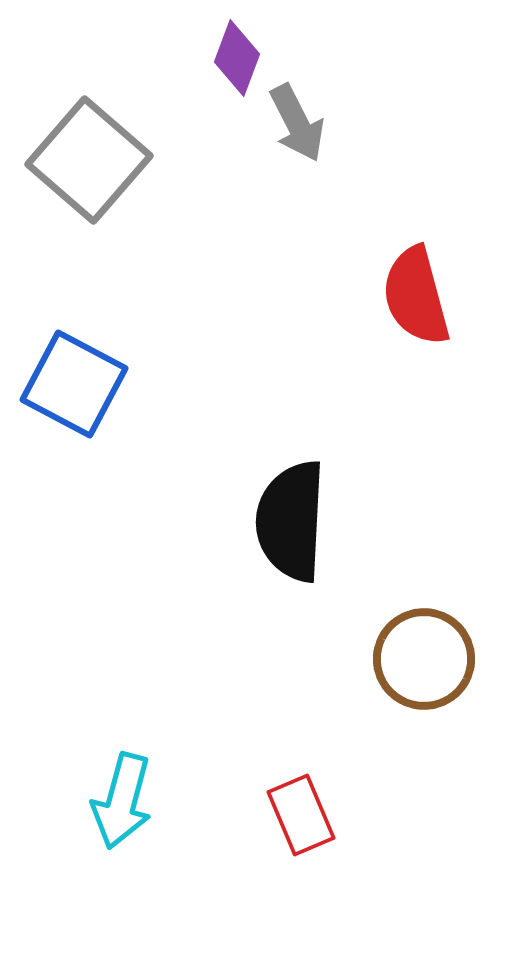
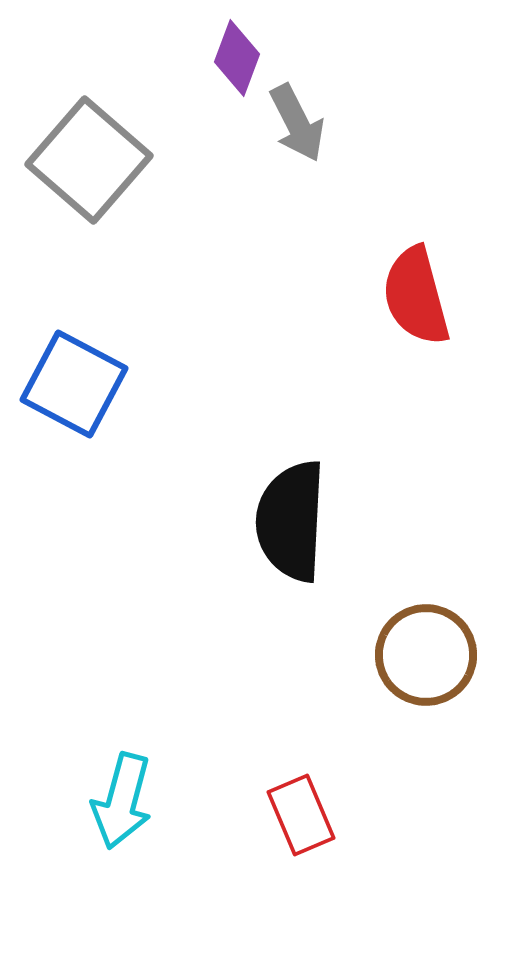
brown circle: moved 2 px right, 4 px up
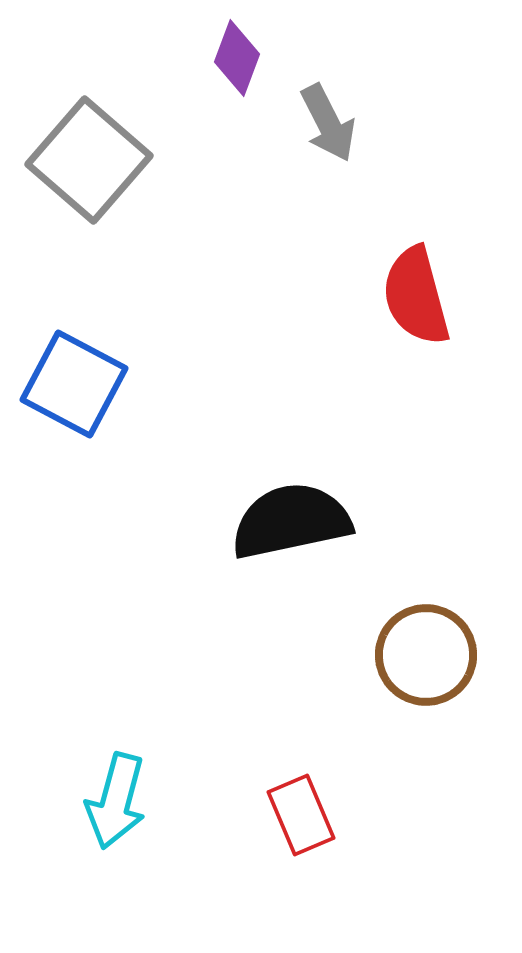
gray arrow: moved 31 px right
black semicircle: rotated 75 degrees clockwise
cyan arrow: moved 6 px left
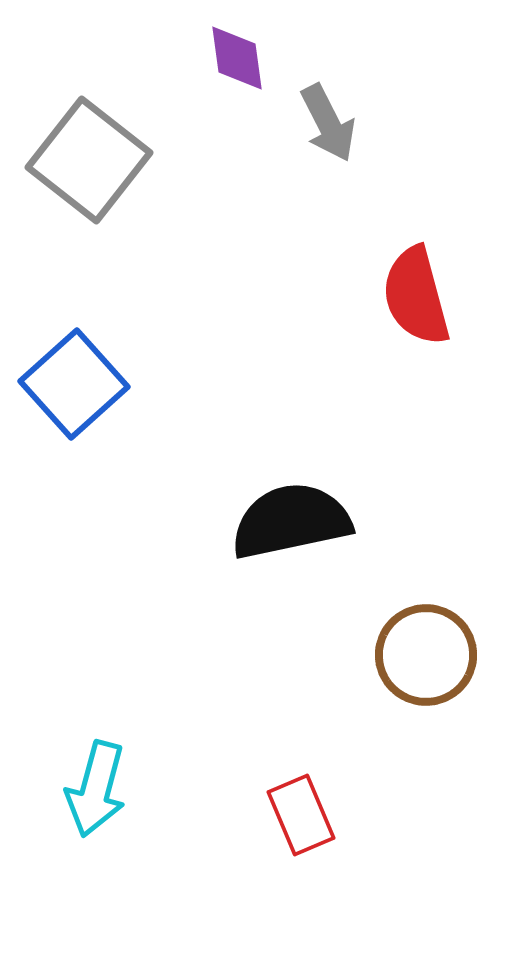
purple diamond: rotated 28 degrees counterclockwise
gray square: rotated 3 degrees counterclockwise
blue square: rotated 20 degrees clockwise
cyan arrow: moved 20 px left, 12 px up
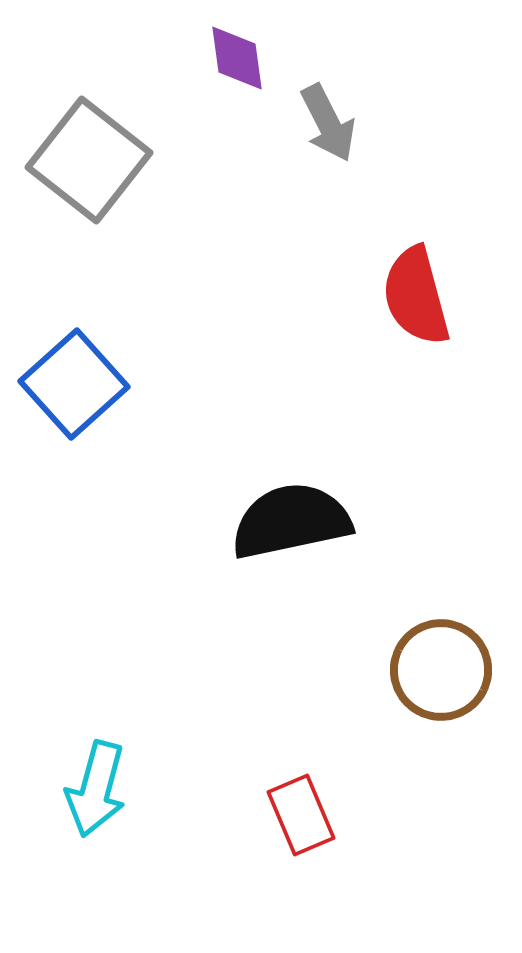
brown circle: moved 15 px right, 15 px down
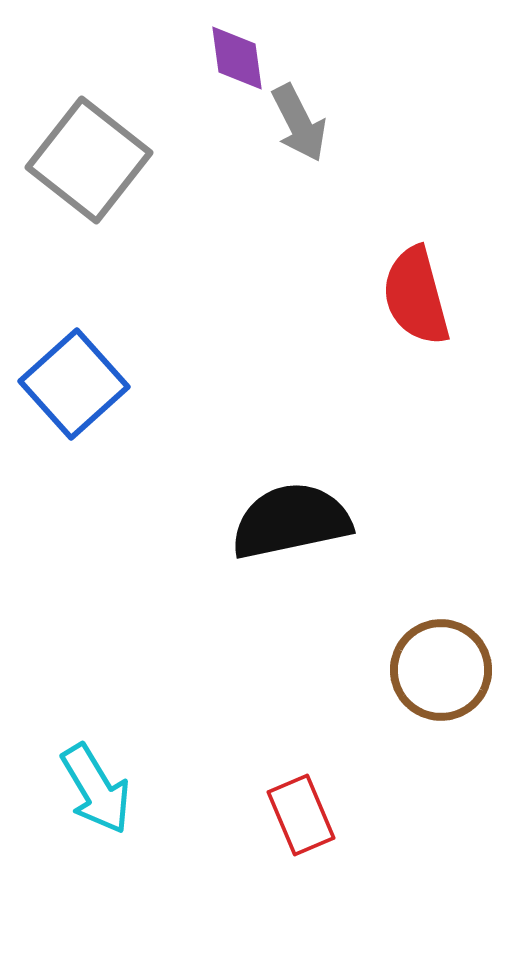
gray arrow: moved 29 px left
cyan arrow: rotated 46 degrees counterclockwise
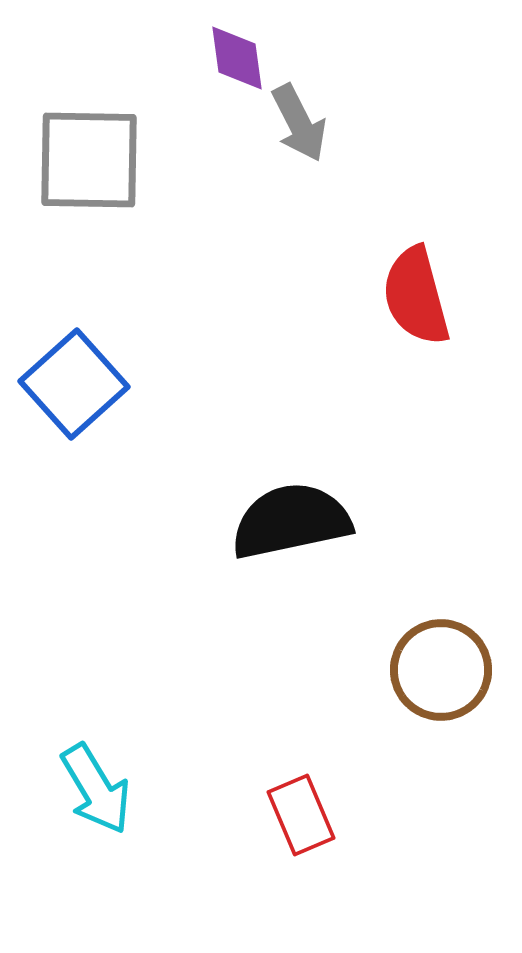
gray square: rotated 37 degrees counterclockwise
